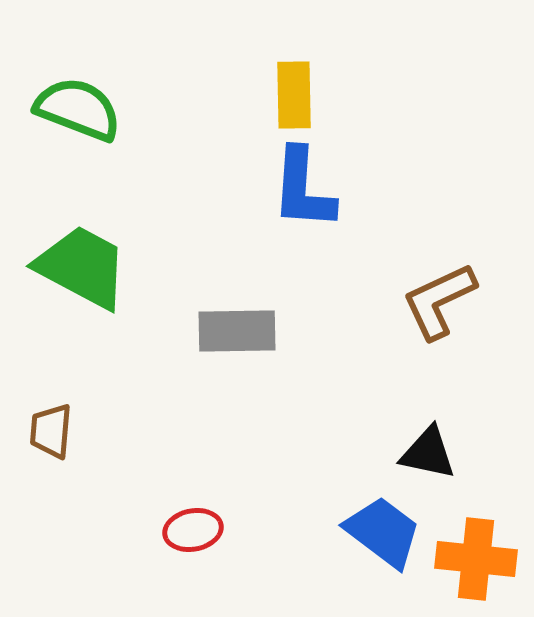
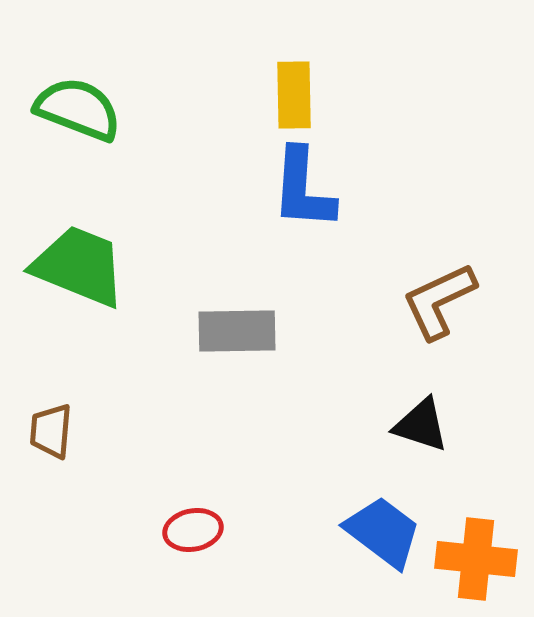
green trapezoid: moved 3 px left, 1 px up; rotated 6 degrees counterclockwise
black triangle: moved 7 px left, 28 px up; rotated 6 degrees clockwise
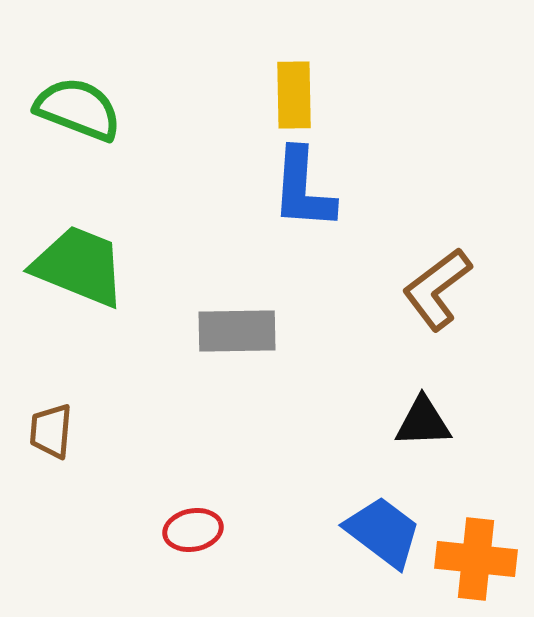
brown L-shape: moved 2 px left, 12 px up; rotated 12 degrees counterclockwise
black triangle: moved 2 px right, 3 px up; rotated 20 degrees counterclockwise
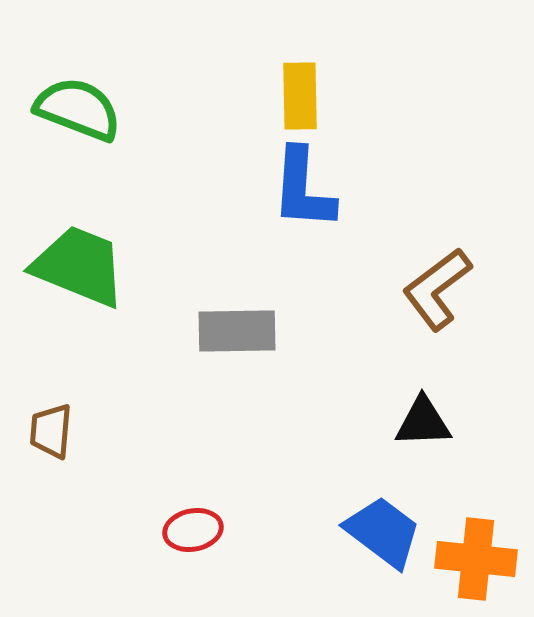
yellow rectangle: moved 6 px right, 1 px down
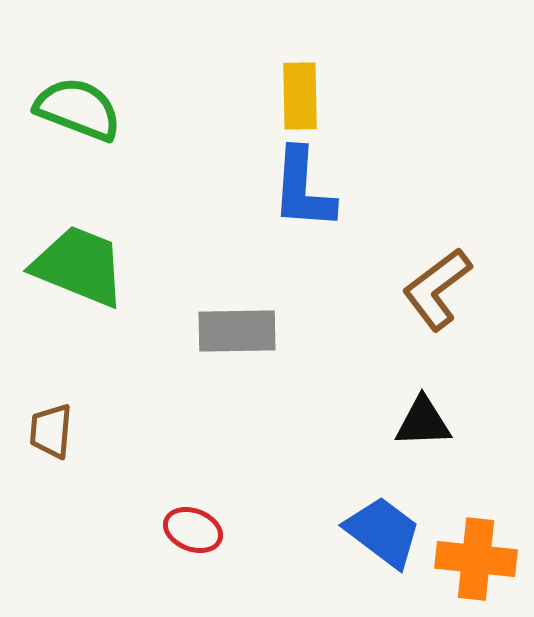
red ellipse: rotated 32 degrees clockwise
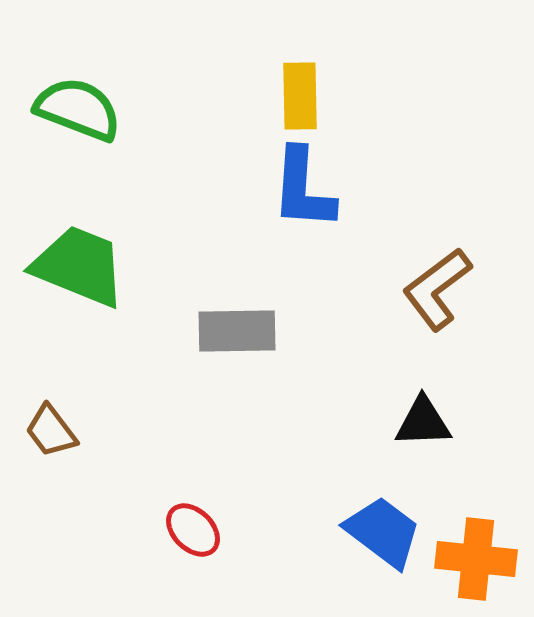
brown trapezoid: rotated 42 degrees counterclockwise
red ellipse: rotated 24 degrees clockwise
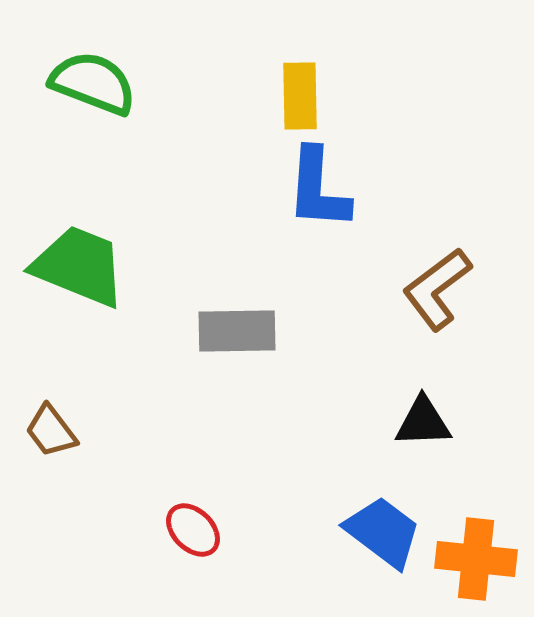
green semicircle: moved 15 px right, 26 px up
blue L-shape: moved 15 px right
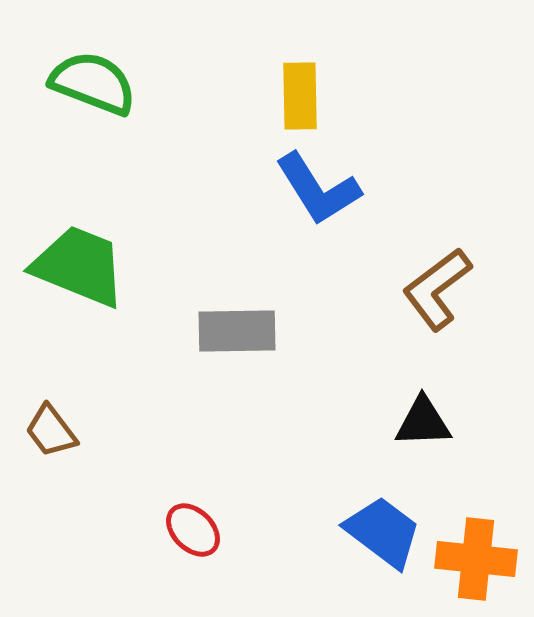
blue L-shape: rotated 36 degrees counterclockwise
